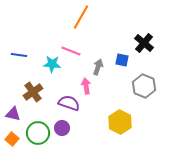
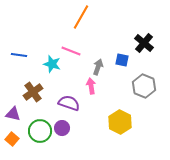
cyan star: rotated 12 degrees clockwise
pink arrow: moved 5 px right
green circle: moved 2 px right, 2 px up
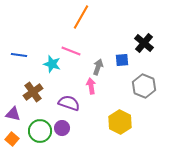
blue square: rotated 16 degrees counterclockwise
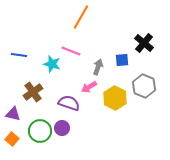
pink arrow: moved 2 px left, 1 px down; rotated 112 degrees counterclockwise
yellow hexagon: moved 5 px left, 24 px up
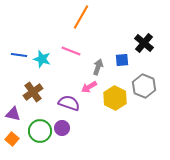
cyan star: moved 10 px left, 5 px up
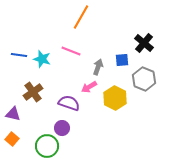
gray hexagon: moved 7 px up
green circle: moved 7 px right, 15 px down
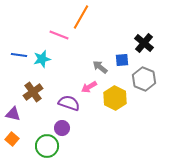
pink line: moved 12 px left, 16 px up
cyan star: rotated 30 degrees counterclockwise
gray arrow: moved 2 px right; rotated 70 degrees counterclockwise
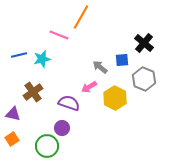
blue line: rotated 21 degrees counterclockwise
orange square: rotated 16 degrees clockwise
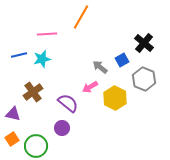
pink line: moved 12 px left, 1 px up; rotated 24 degrees counterclockwise
blue square: rotated 24 degrees counterclockwise
pink arrow: moved 1 px right
purple semicircle: moved 1 px left; rotated 20 degrees clockwise
green circle: moved 11 px left
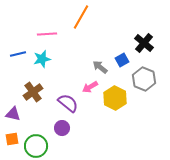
blue line: moved 1 px left, 1 px up
orange square: rotated 24 degrees clockwise
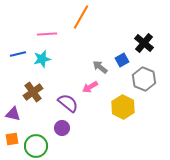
yellow hexagon: moved 8 px right, 9 px down
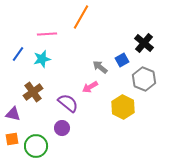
blue line: rotated 42 degrees counterclockwise
